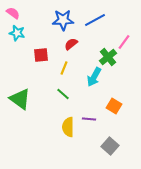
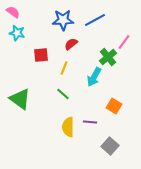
pink semicircle: moved 1 px up
purple line: moved 1 px right, 3 px down
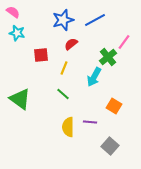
blue star: rotated 15 degrees counterclockwise
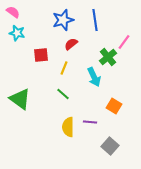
blue line: rotated 70 degrees counterclockwise
cyan arrow: rotated 54 degrees counterclockwise
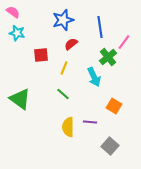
blue line: moved 5 px right, 7 px down
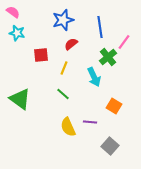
yellow semicircle: rotated 24 degrees counterclockwise
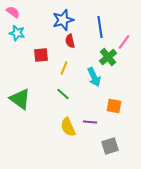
red semicircle: moved 1 px left, 3 px up; rotated 64 degrees counterclockwise
orange square: rotated 21 degrees counterclockwise
gray square: rotated 30 degrees clockwise
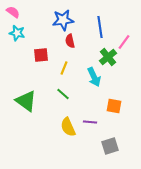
blue star: rotated 10 degrees clockwise
green triangle: moved 6 px right, 2 px down
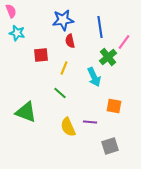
pink semicircle: moved 2 px left, 1 px up; rotated 32 degrees clockwise
green line: moved 3 px left, 1 px up
green triangle: moved 11 px down; rotated 15 degrees counterclockwise
